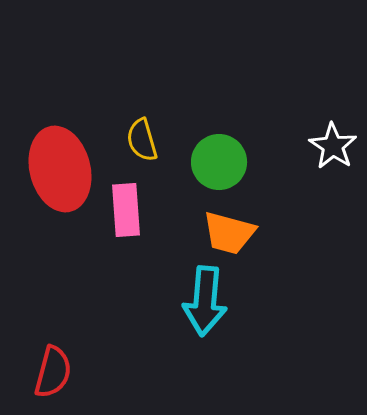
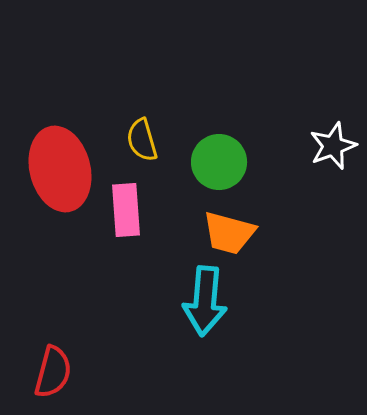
white star: rotated 18 degrees clockwise
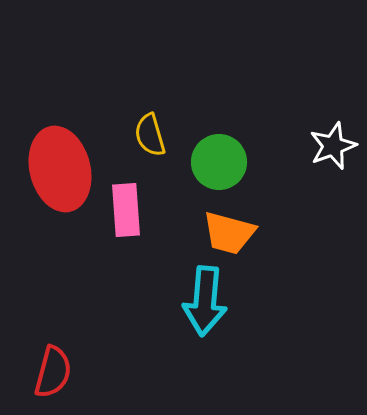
yellow semicircle: moved 8 px right, 5 px up
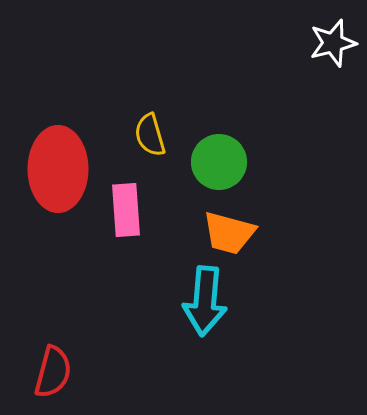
white star: moved 103 px up; rotated 6 degrees clockwise
red ellipse: moved 2 px left; rotated 14 degrees clockwise
